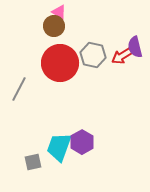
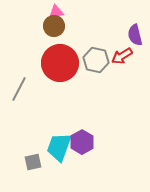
pink triangle: moved 3 px left; rotated 42 degrees counterclockwise
purple semicircle: moved 12 px up
gray hexagon: moved 3 px right, 5 px down
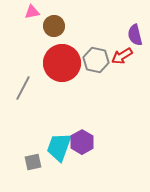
pink triangle: moved 24 px left
red circle: moved 2 px right
gray line: moved 4 px right, 1 px up
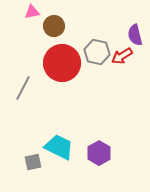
gray hexagon: moved 1 px right, 8 px up
purple hexagon: moved 17 px right, 11 px down
cyan trapezoid: rotated 96 degrees clockwise
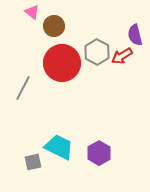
pink triangle: rotated 49 degrees clockwise
gray hexagon: rotated 15 degrees clockwise
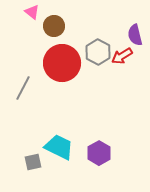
gray hexagon: moved 1 px right
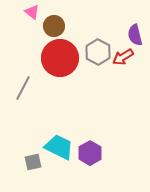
red arrow: moved 1 px right, 1 px down
red circle: moved 2 px left, 5 px up
purple hexagon: moved 9 px left
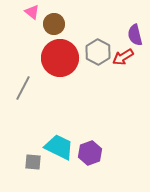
brown circle: moved 2 px up
purple hexagon: rotated 10 degrees clockwise
gray square: rotated 18 degrees clockwise
